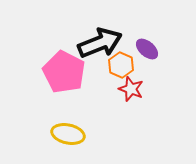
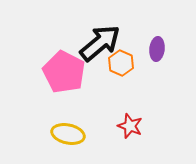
black arrow: rotated 18 degrees counterclockwise
purple ellipse: moved 10 px right; rotated 55 degrees clockwise
orange hexagon: moved 2 px up
red star: moved 1 px left, 37 px down
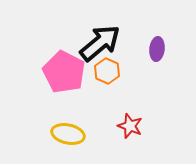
orange hexagon: moved 14 px left, 8 px down
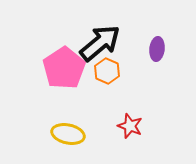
pink pentagon: moved 4 px up; rotated 12 degrees clockwise
